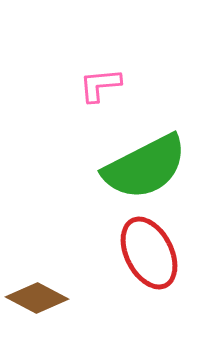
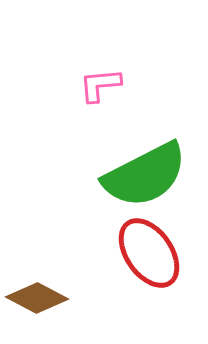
green semicircle: moved 8 px down
red ellipse: rotated 8 degrees counterclockwise
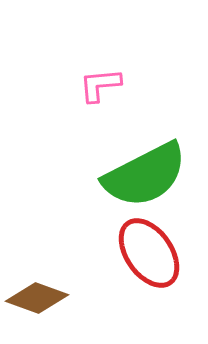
brown diamond: rotated 8 degrees counterclockwise
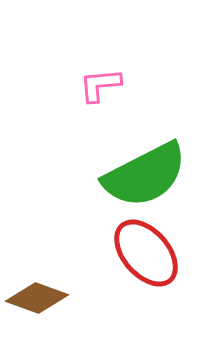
red ellipse: moved 3 px left; rotated 6 degrees counterclockwise
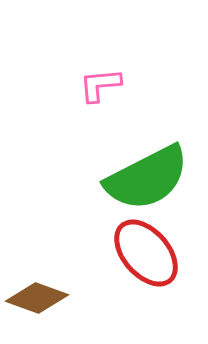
green semicircle: moved 2 px right, 3 px down
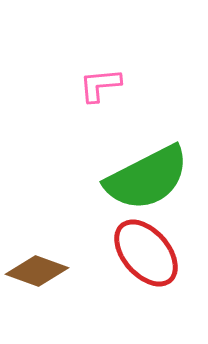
brown diamond: moved 27 px up
